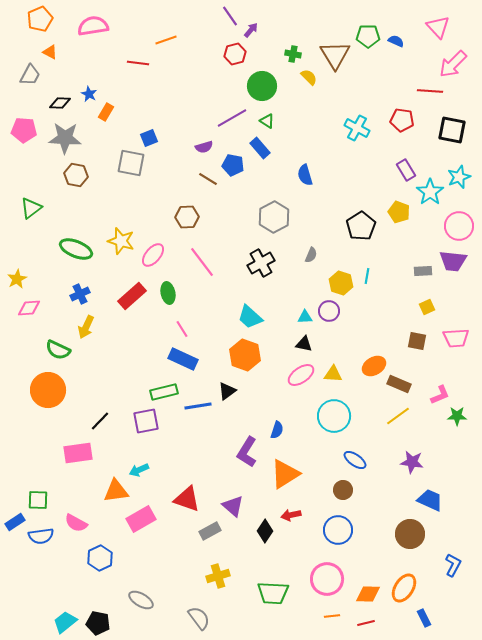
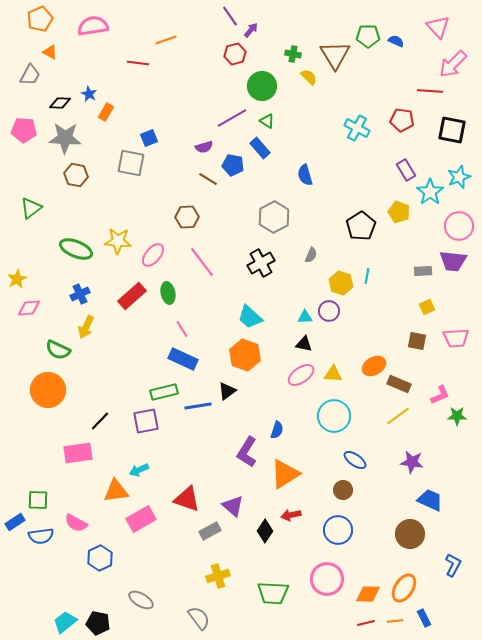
yellow star at (121, 241): moved 3 px left; rotated 12 degrees counterclockwise
orange line at (332, 616): moved 63 px right, 5 px down
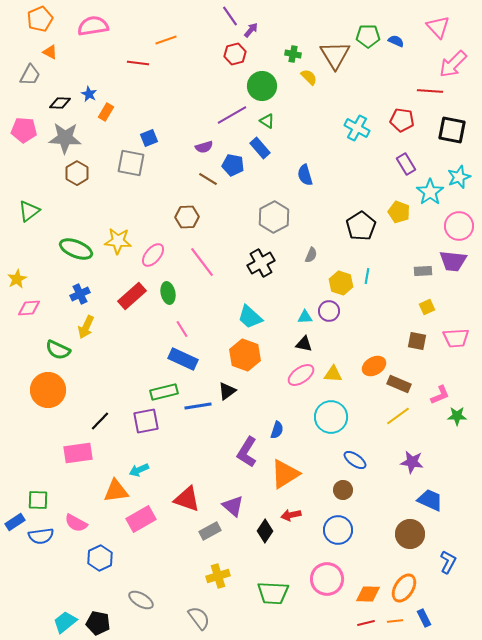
purple line at (232, 118): moved 3 px up
purple rectangle at (406, 170): moved 6 px up
brown hexagon at (76, 175): moved 1 px right, 2 px up; rotated 20 degrees clockwise
green triangle at (31, 208): moved 2 px left, 3 px down
cyan circle at (334, 416): moved 3 px left, 1 px down
blue L-shape at (453, 565): moved 5 px left, 3 px up
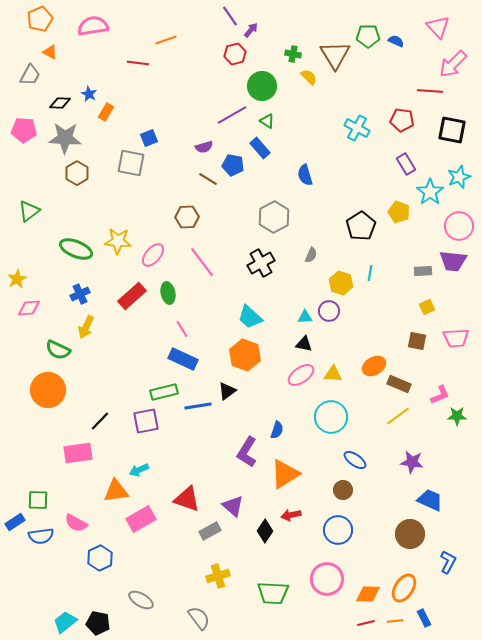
cyan line at (367, 276): moved 3 px right, 3 px up
